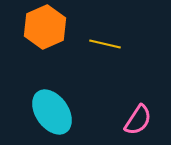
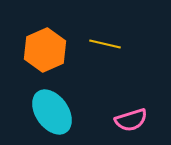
orange hexagon: moved 23 px down
pink semicircle: moved 7 px left; rotated 40 degrees clockwise
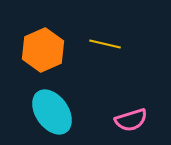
orange hexagon: moved 2 px left
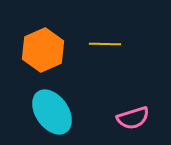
yellow line: rotated 12 degrees counterclockwise
pink semicircle: moved 2 px right, 2 px up
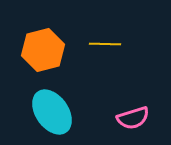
orange hexagon: rotated 9 degrees clockwise
